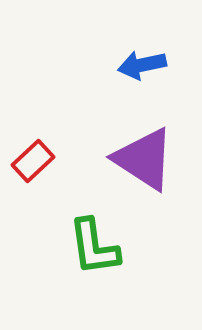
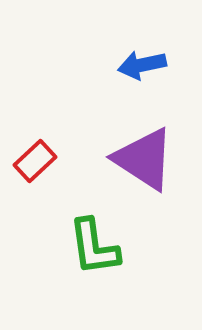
red rectangle: moved 2 px right
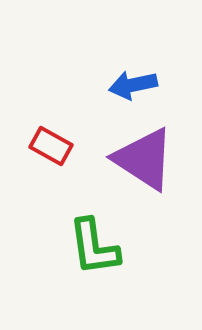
blue arrow: moved 9 px left, 20 px down
red rectangle: moved 16 px right, 15 px up; rotated 72 degrees clockwise
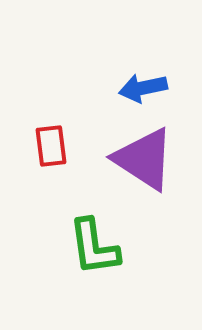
blue arrow: moved 10 px right, 3 px down
red rectangle: rotated 54 degrees clockwise
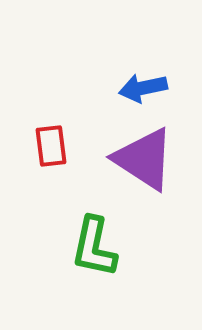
green L-shape: rotated 20 degrees clockwise
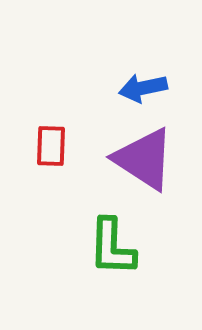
red rectangle: rotated 9 degrees clockwise
green L-shape: moved 18 px right; rotated 10 degrees counterclockwise
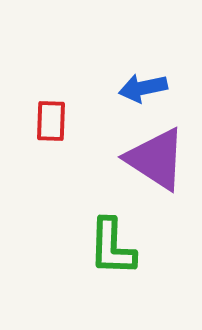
red rectangle: moved 25 px up
purple triangle: moved 12 px right
